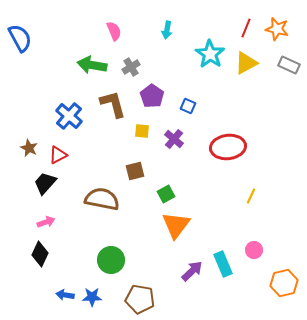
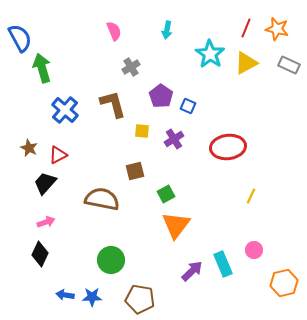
green arrow: moved 50 px left, 3 px down; rotated 64 degrees clockwise
purple pentagon: moved 9 px right
blue cross: moved 4 px left, 6 px up
purple cross: rotated 18 degrees clockwise
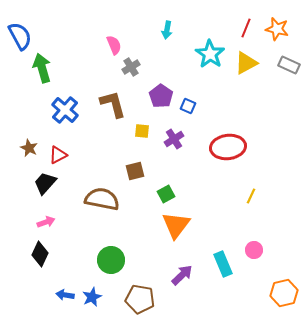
pink semicircle: moved 14 px down
blue semicircle: moved 2 px up
purple arrow: moved 10 px left, 4 px down
orange hexagon: moved 10 px down
blue star: rotated 24 degrees counterclockwise
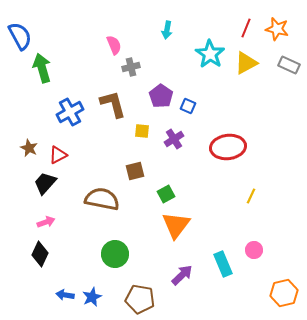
gray cross: rotated 18 degrees clockwise
blue cross: moved 5 px right, 2 px down; rotated 20 degrees clockwise
green circle: moved 4 px right, 6 px up
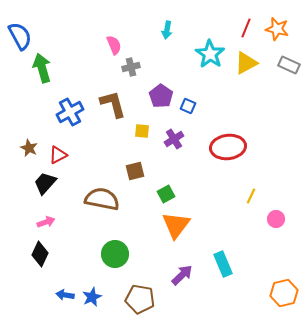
pink circle: moved 22 px right, 31 px up
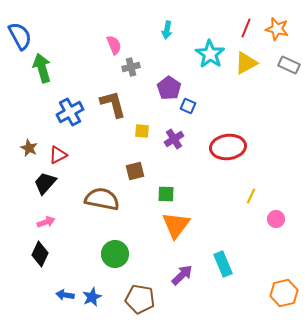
purple pentagon: moved 8 px right, 8 px up
green square: rotated 30 degrees clockwise
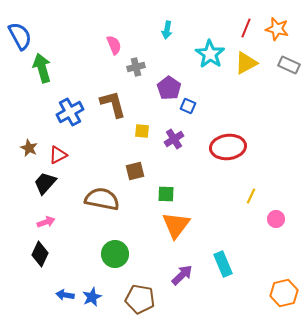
gray cross: moved 5 px right
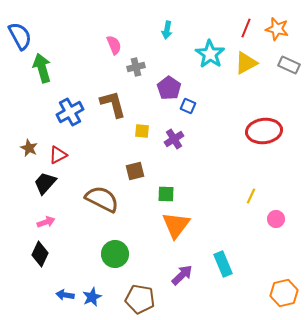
red ellipse: moved 36 px right, 16 px up
brown semicircle: rotated 16 degrees clockwise
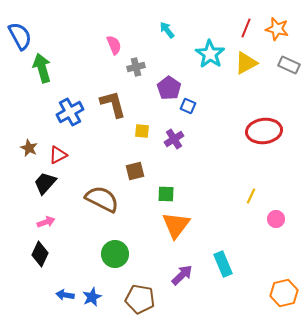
cyan arrow: rotated 132 degrees clockwise
